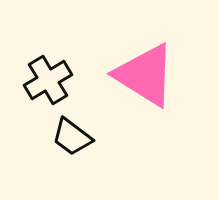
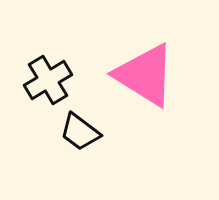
black trapezoid: moved 8 px right, 5 px up
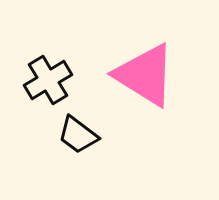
black trapezoid: moved 2 px left, 3 px down
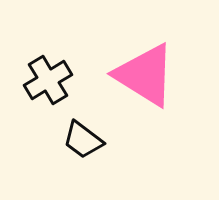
black trapezoid: moved 5 px right, 5 px down
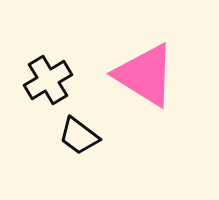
black trapezoid: moved 4 px left, 4 px up
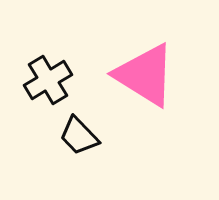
black trapezoid: rotated 9 degrees clockwise
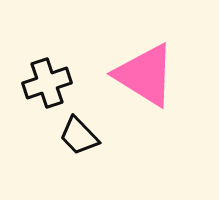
black cross: moved 1 px left, 3 px down; rotated 12 degrees clockwise
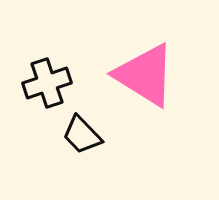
black trapezoid: moved 3 px right, 1 px up
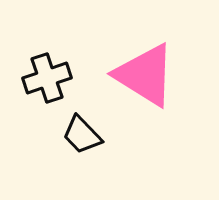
black cross: moved 5 px up
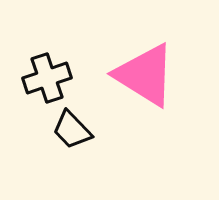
black trapezoid: moved 10 px left, 5 px up
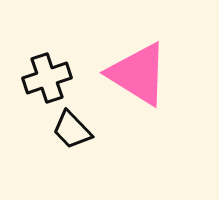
pink triangle: moved 7 px left, 1 px up
